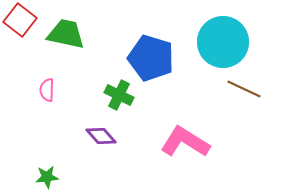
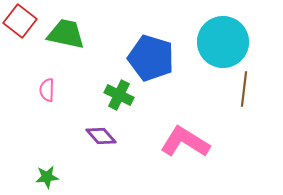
red square: moved 1 px down
brown line: rotated 72 degrees clockwise
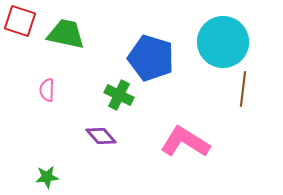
red square: rotated 20 degrees counterclockwise
brown line: moved 1 px left
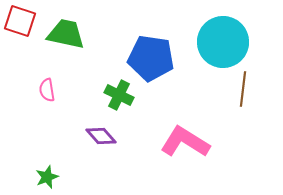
blue pentagon: rotated 9 degrees counterclockwise
pink semicircle: rotated 10 degrees counterclockwise
green star: rotated 15 degrees counterclockwise
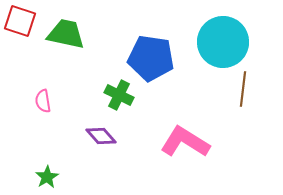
pink semicircle: moved 4 px left, 11 px down
green star: rotated 10 degrees counterclockwise
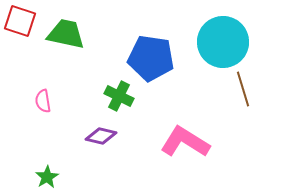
brown line: rotated 24 degrees counterclockwise
green cross: moved 1 px down
purple diamond: rotated 36 degrees counterclockwise
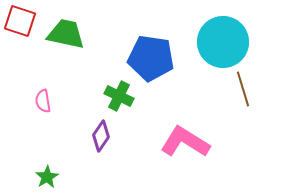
purple diamond: rotated 68 degrees counterclockwise
